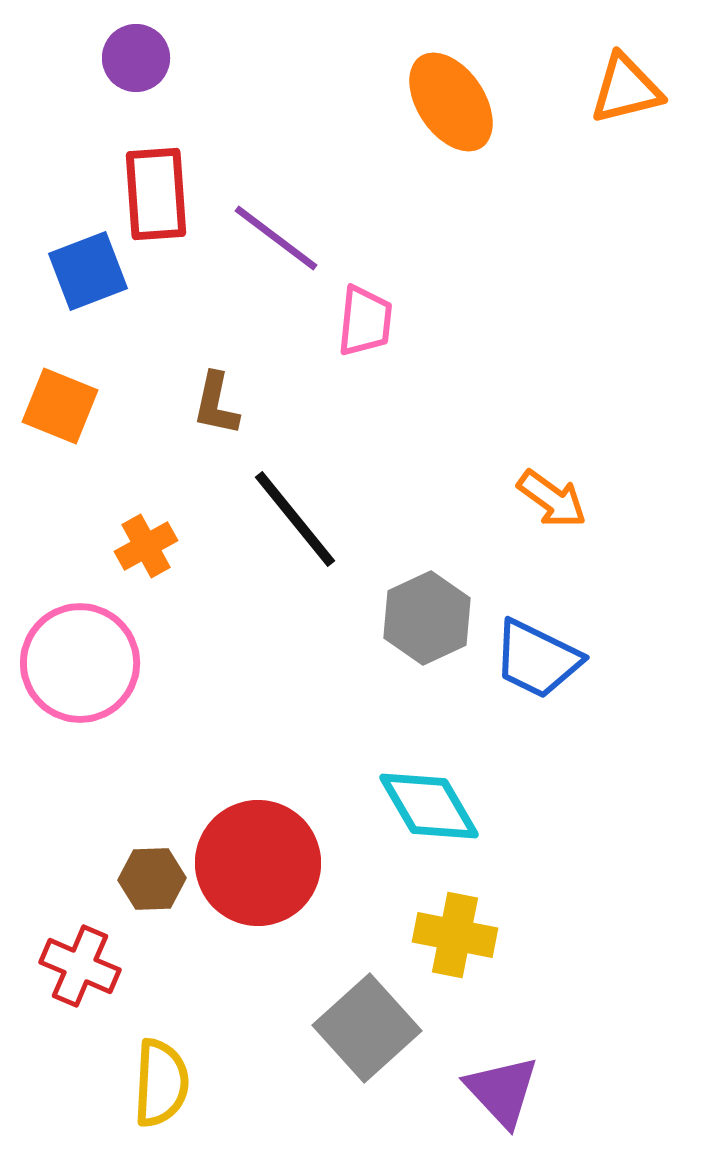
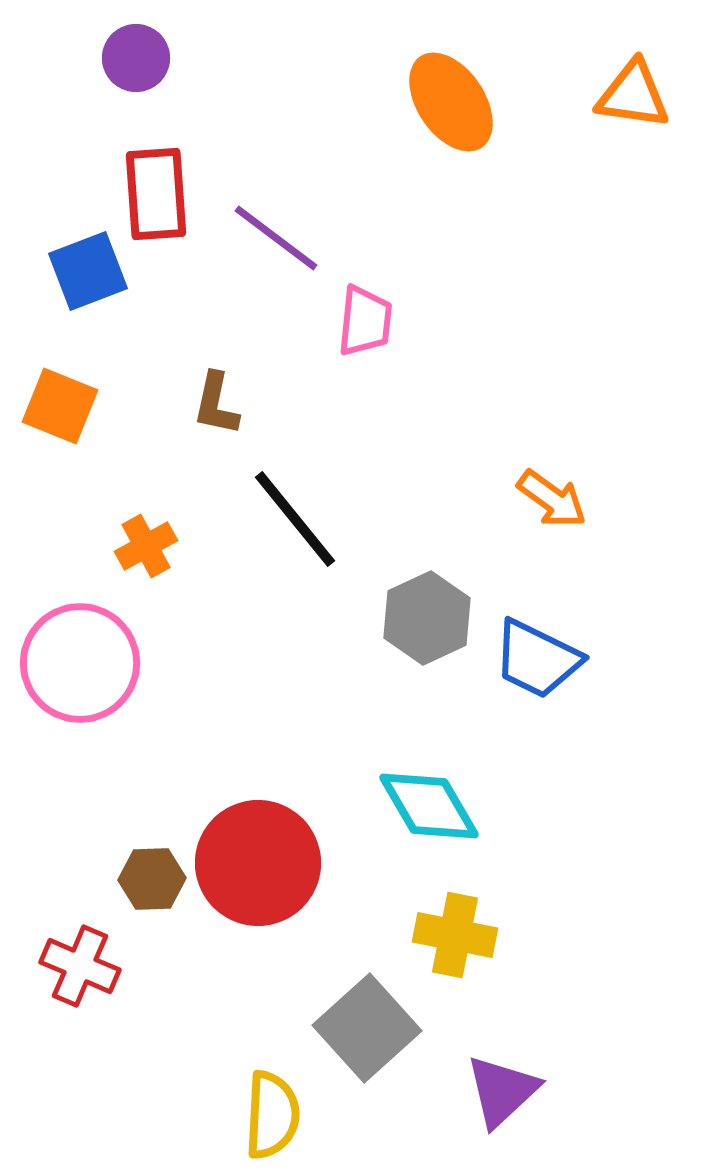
orange triangle: moved 7 px right, 6 px down; rotated 22 degrees clockwise
yellow semicircle: moved 111 px right, 32 px down
purple triangle: rotated 30 degrees clockwise
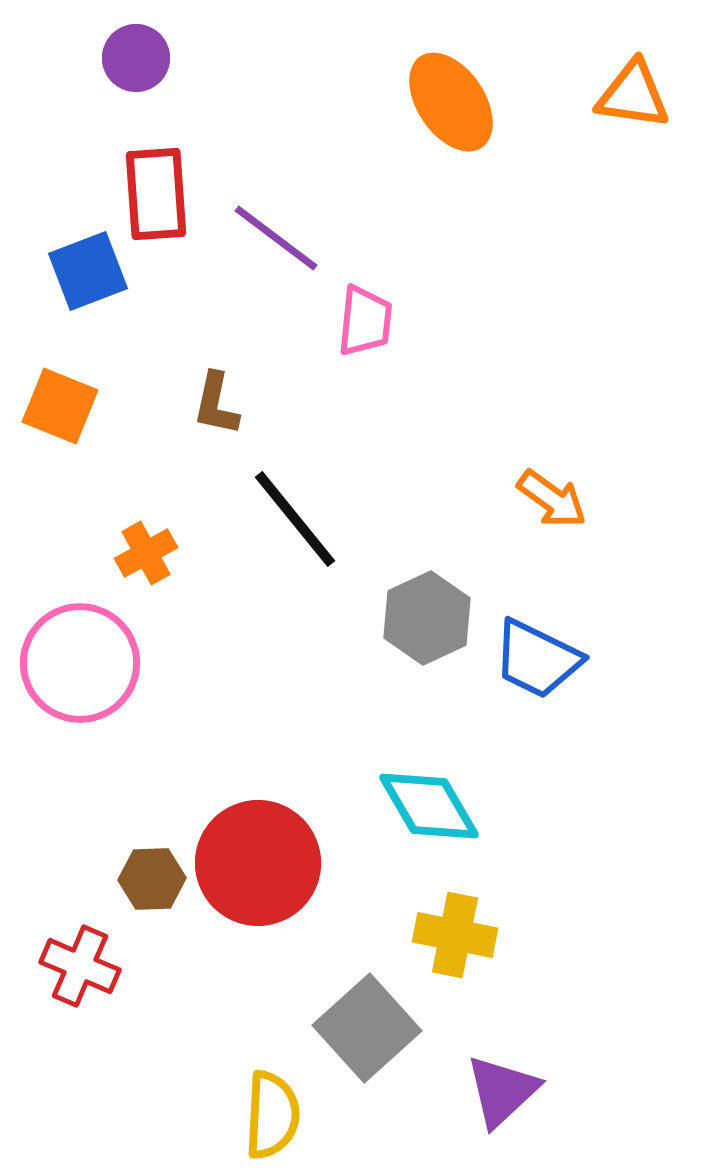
orange cross: moved 7 px down
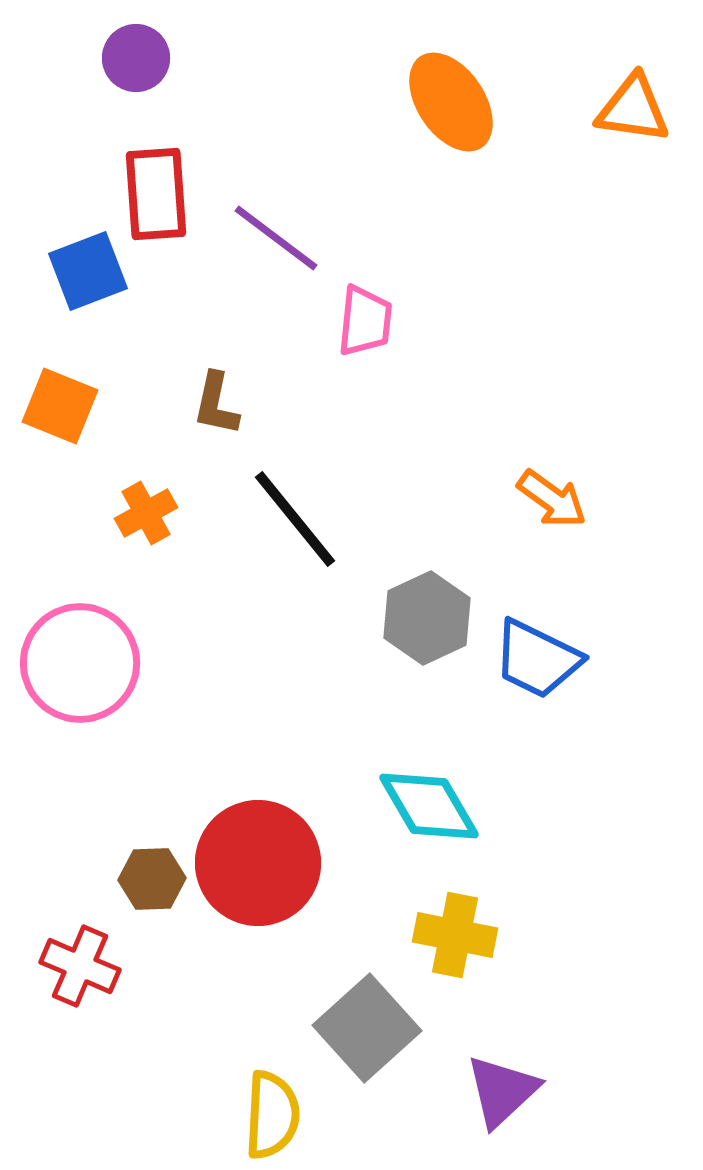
orange triangle: moved 14 px down
orange cross: moved 40 px up
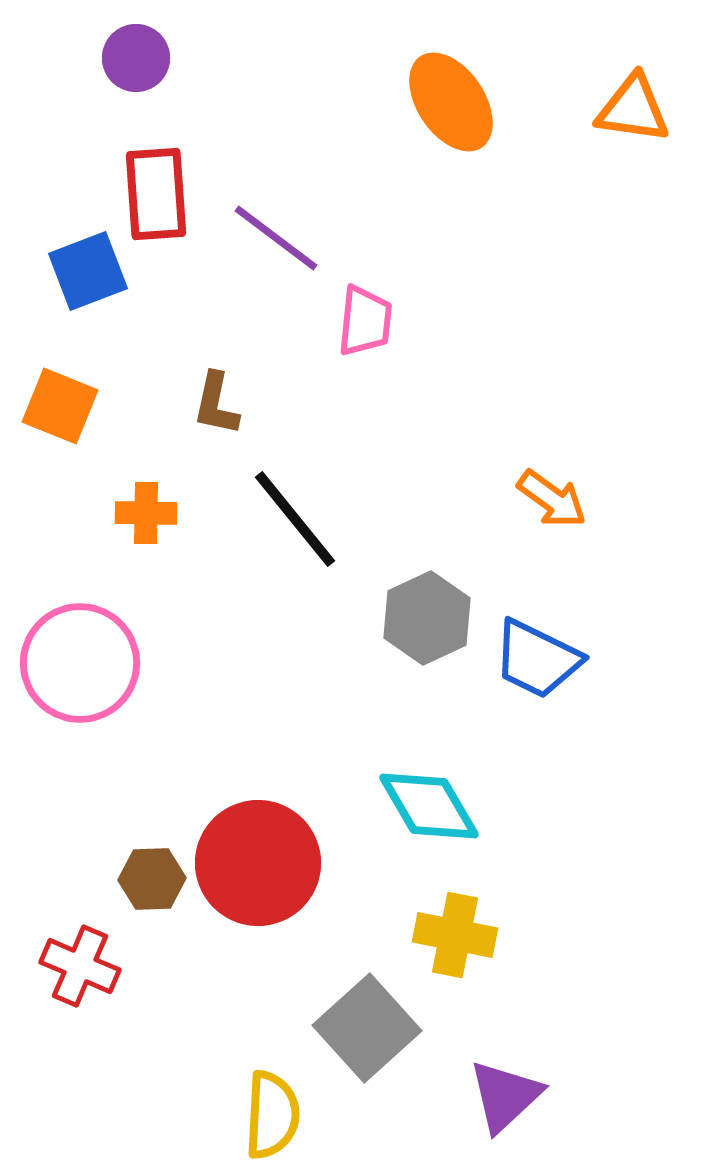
orange cross: rotated 30 degrees clockwise
purple triangle: moved 3 px right, 5 px down
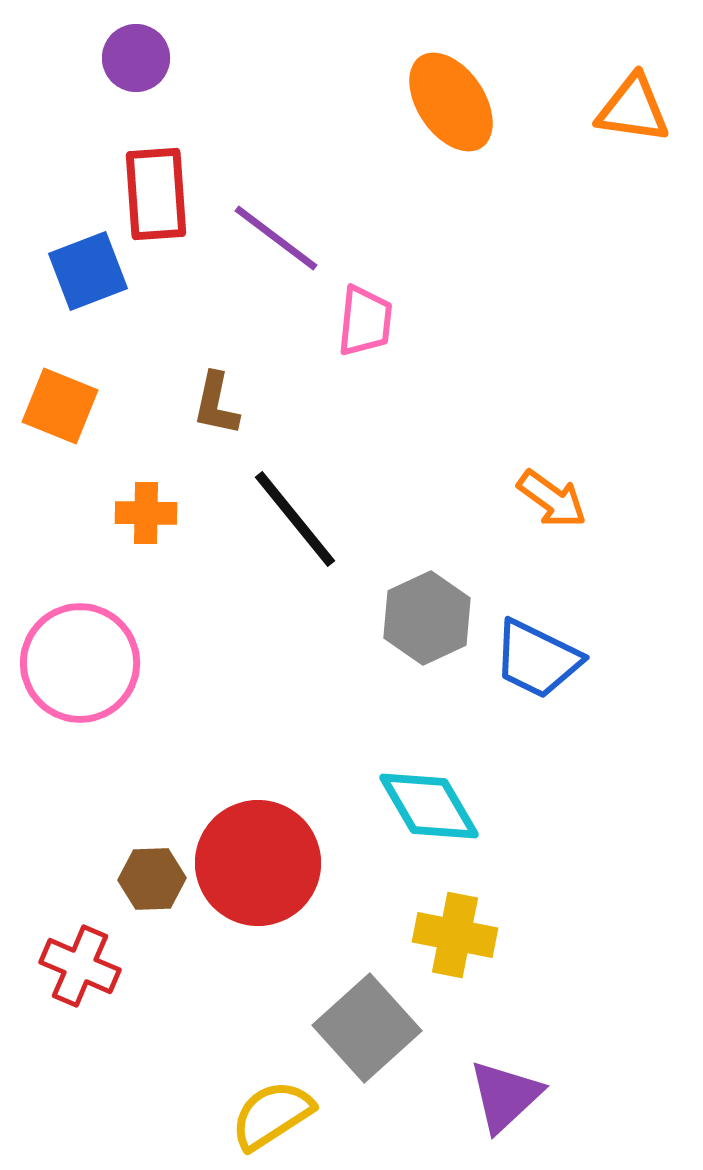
yellow semicircle: rotated 126 degrees counterclockwise
